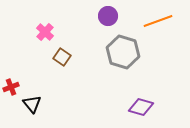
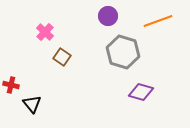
red cross: moved 2 px up; rotated 35 degrees clockwise
purple diamond: moved 15 px up
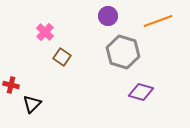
black triangle: rotated 24 degrees clockwise
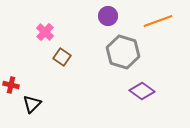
purple diamond: moved 1 px right, 1 px up; rotated 20 degrees clockwise
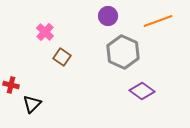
gray hexagon: rotated 8 degrees clockwise
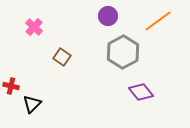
orange line: rotated 16 degrees counterclockwise
pink cross: moved 11 px left, 5 px up
gray hexagon: rotated 8 degrees clockwise
red cross: moved 1 px down
purple diamond: moved 1 px left, 1 px down; rotated 15 degrees clockwise
